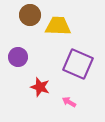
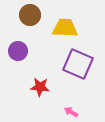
yellow trapezoid: moved 7 px right, 2 px down
purple circle: moved 6 px up
red star: rotated 12 degrees counterclockwise
pink arrow: moved 2 px right, 10 px down
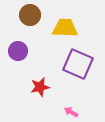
red star: rotated 18 degrees counterclockwise
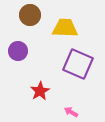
red star: moved 4 px down; rotated 18 degrees counterclockwise
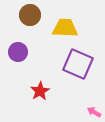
purple circle: moved 1 px down
pink arrow: moved 23 px right
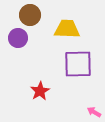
yellow trapezoid: moved 2 px right, 1 px down
purple circle: moved 14 px up
purple square: rotated 24 degrees counterclockwise
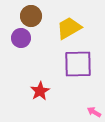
brown circle: moved 1 px right, 1 px down
yellow trapezoid: moved 2 px right, 1 px up; rotated 32 degrees counterclockwise
purple circle: moved 3 px right
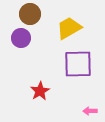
brown circle: moved 1 px left, 2 px up
pink arrow: moved 4 px left, 1 px up; rotated 32 degrees counterclockwise
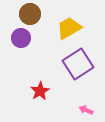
purple square: rotated 32 degrees counterclockwise
pink arrow: moved 4 px left, 1 px up; rotated 24 degrees clockwise
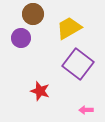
brown circle: moved 3 px right
purple square: rotated 20 degrees counterclockwise
red star: rotated 24 degrees counterclockwise
pink arrow: rotated 24 degrees counterclockwise
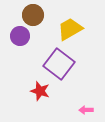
brown circle: moved 1 px down
yellow trapezoid: moved 1 px right, 1 px down
purple circle: moved 1 px left, 2 px up
purple square: moved 19 px left
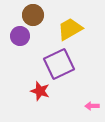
purple square: rotated 28 degrees clockwise
pink arrow: moved 6 px right, 4 px up
